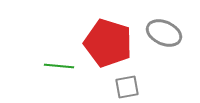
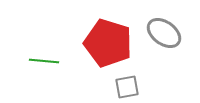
gray ellipse: rotated 12 degrees clockwise
green line: moved 15 px left, 5 px up
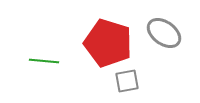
gray square: moved 6 px up
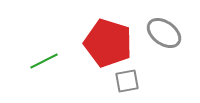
green line: rotated 32 degrees counterclockwise
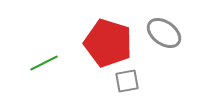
green line: moved 2 px down
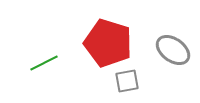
gray ellipse: moved 9 px right, 17 px down
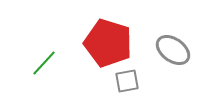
green line: rotated 20 degrees counterclockwise
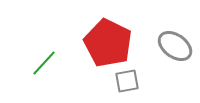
red pentagon: rotated 9 degrees clockwise
gray ellipse: moved 2 px right, 4 px up
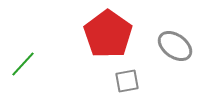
red pentagon: moved 9 px up; rotated 9 degrees clockwise
green line: moved 21 px left, 1 px down
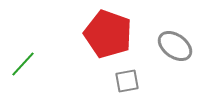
red pentagon: rotated 15 degrees counterclockwise
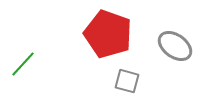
gray square: rotated 25 degrees clockwise
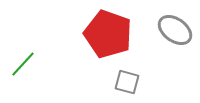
gray ellipse: moved 16 px up
gray square: moved 1 px down
